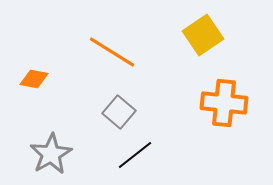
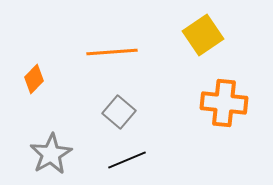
orange line: rotated 36 degrees counterclockwise
orange diamond: rotated 56 degrees counterclockwise
black line: moved 8 px left, 5 px down; rotated 15 degrees clockwise
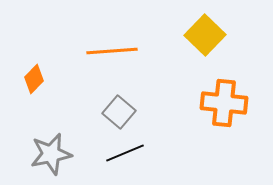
yellow square: moved 2 px right; rotated 12 degrees counterclockwise
orange line: moved 1 px up
gray star: rotated 18 degrees clockwise
black line: moved 2 px left, 7 px up
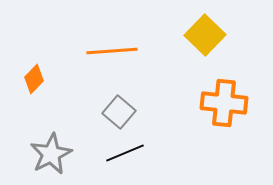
gray star: rotated 15 degrees counterclockwise
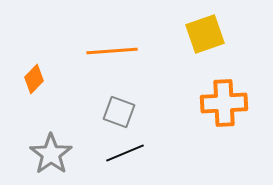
yellow square: moved 1 px up; rotated 27 degrees clockwise
orange cross: rotated 9 degrees counterclockwise
gray square: rotated 20 degrees counterclockwise
gray star: rotated 9 degrees counterclockwise
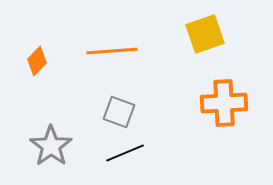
orange diamond: moved 3 px right, 18 px up
gray star: moved 8 px up
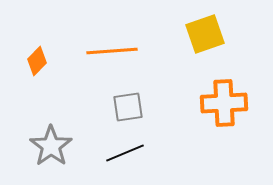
gray square: moved 9 px right, 5 px up; rotated 28 degrees counterclockwise
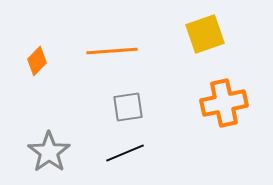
orange cross: rotated 9 degrees counterclockwise
gray star: moved 2 px left, 6 px down
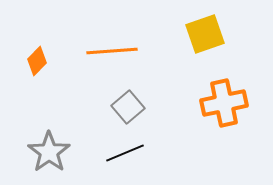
gray square: rotated 32 degrees counterclockwise
